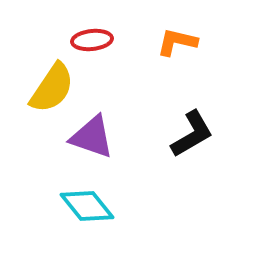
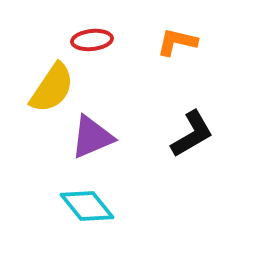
purple triangle: rotated 42 degrees counterclockwise
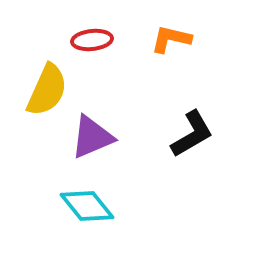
orange L-shape: moved 6 px left, 3 px up
yellow semicircle: moved 5 px left, 2 px down; rotated 10 degrees counterclockwise
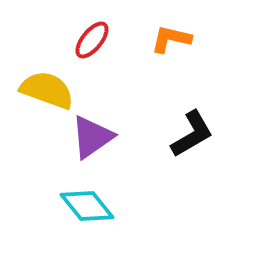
red ellipse: rotated 45 degrees counterclockwise
yellow semicircle: rotated 94 degrees counterclockwise
purple triangle: rotated 12 degrees counterclockwise
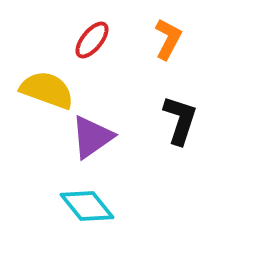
orange L-shape: moved 3 px left; rotated 105 degrees clockwise
black L-shape: moved 12 px left, 14 px up; rotated 42 degrees counterclockwise
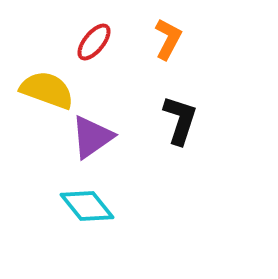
red ellipse: moved 2 px right, 2 px down
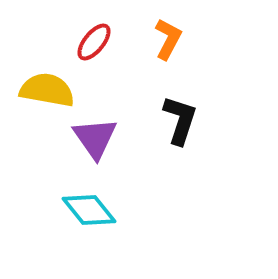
yellow semicircle: rotated 10 degrees counterclockwise
purple triangle: moved 3 px right, 1 px down; rotated 30 degrees counterclockwise
cyan diamond: moved 2 px right, 4 px down
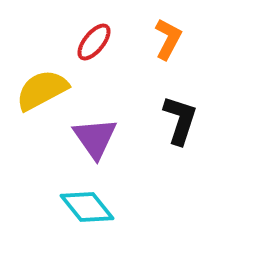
yellow semicircle: moved 5 px left; rotated 38 degrees counterclockwise
cyan diamond: moved 2 px left, 3 px up
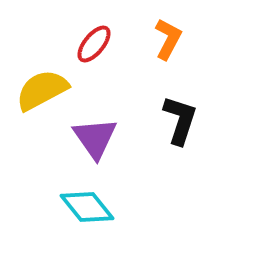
red ellipse: moved 2 px down
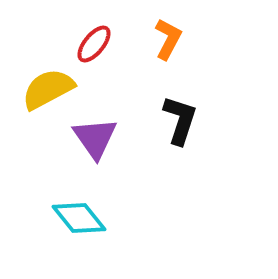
yellow semicircle: moved 6 px right, 1 px up
cyan diamond: moved 8 px left, 11 px down
